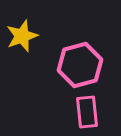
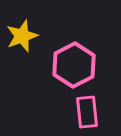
pink hexagon: moved 6 px left; rotated 12 degrees counterclockwise
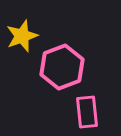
pink hexagon: moved 12 px left, 2 px down; rotated 6 degrees clockwise
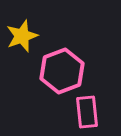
pink hexagon: moved 4 px down
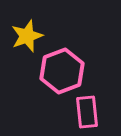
yellow star: moved 5 px right
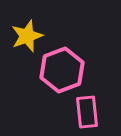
pink hexagon: moved 1 px up
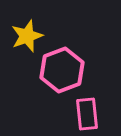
pink rectangle: moved 2 px down
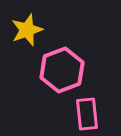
yellow star: moved 6 px up
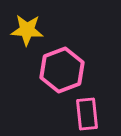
yellow star: rotated 24 degrees clockwise
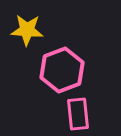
pink rectangle: moved 9 px left
